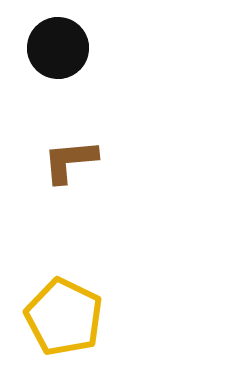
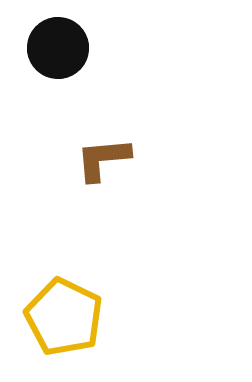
brown L-shape: moved 33 px right, 2 px up
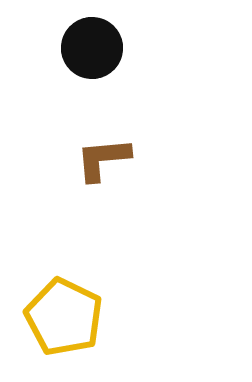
black circle: moved 34 px right
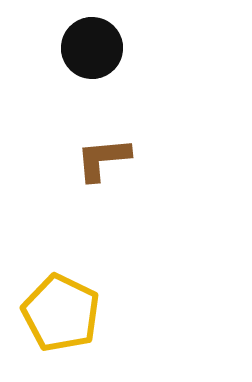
yellow pentagon: moved 3 px left, 4 px up
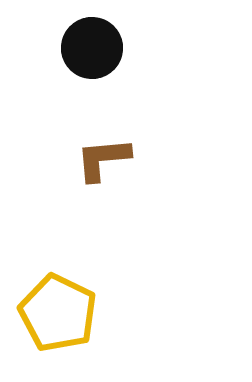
yellow pentagon: moved 3 px left
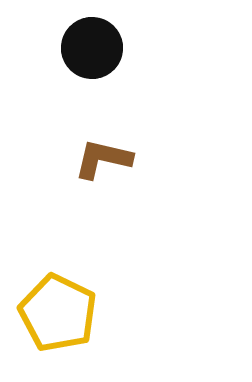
brown L-shape: rotated 18 degrees clockwise
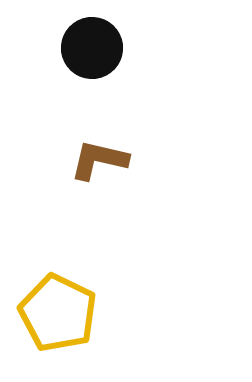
brown L-shape: moved 4 px left, 1 px down
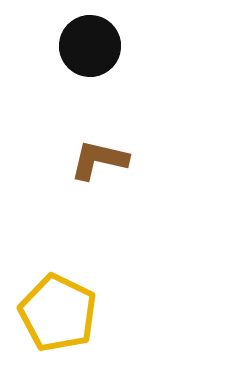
black circle: moved 2 px left, 2 px up
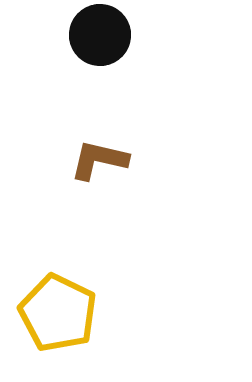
black circle: moved 10 px right, 11 px up
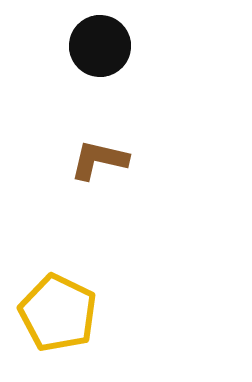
black circle: moved 11 px down
